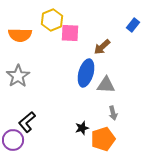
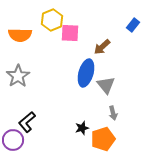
gray triangle: rotated 48 degrees clockwise
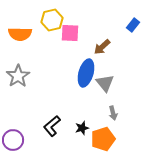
yellow hexagon: rotated 10 degrees clockwise
orange semicircle: moved 1 px up
gray triangle: moved 1 px left, 2 px up
black L-shape: moved 25 px right, 4 px down
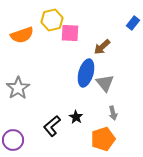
blue rectangle: moved 2 px up
orange semicircle: moved 2 px right, 1 px down; rotated 20 degrees counterclockwise
gray star: moved 12 px down
black star: moved 6 px left, 11 px up; rotated 24 degrees counterclockwise
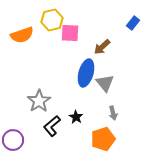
gray star: moved 21 px right, 13 px down
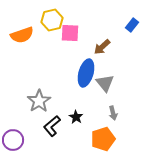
blue rectangle: moved 1 px left, 2 px down
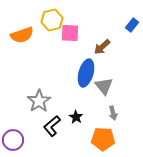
gray triangle: moved 1 px left, 3 px down
orange pentagon: rotated 20 degrees clockwise
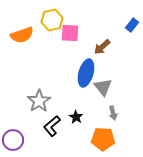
gray triangle: moved 1 px left, 1 px down
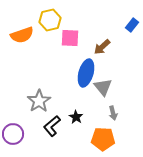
yellow hexagon: moved 2 px left
pink square: moved 5 px down
purple circle: moved 6 px up
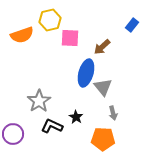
black L-shape: rotated 65 degrees clockwise
